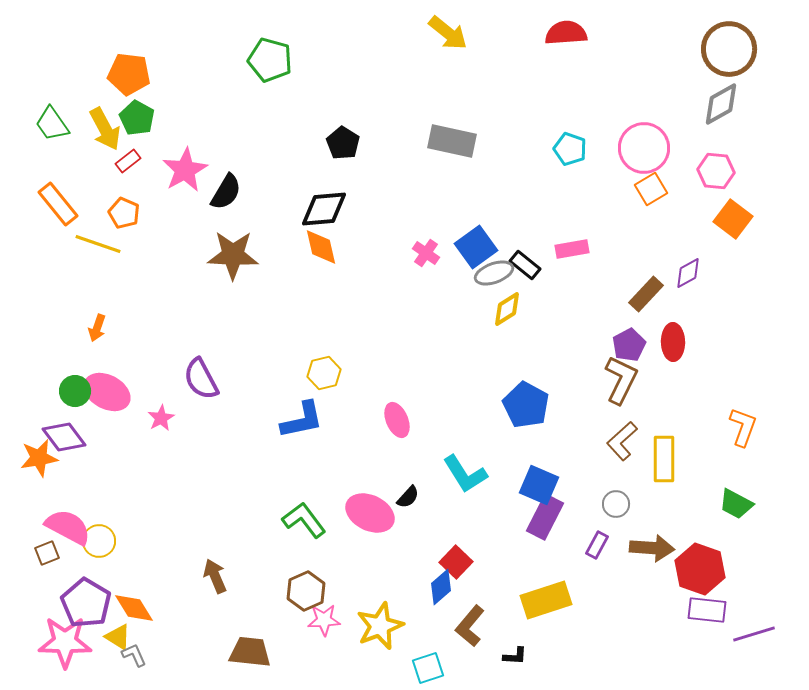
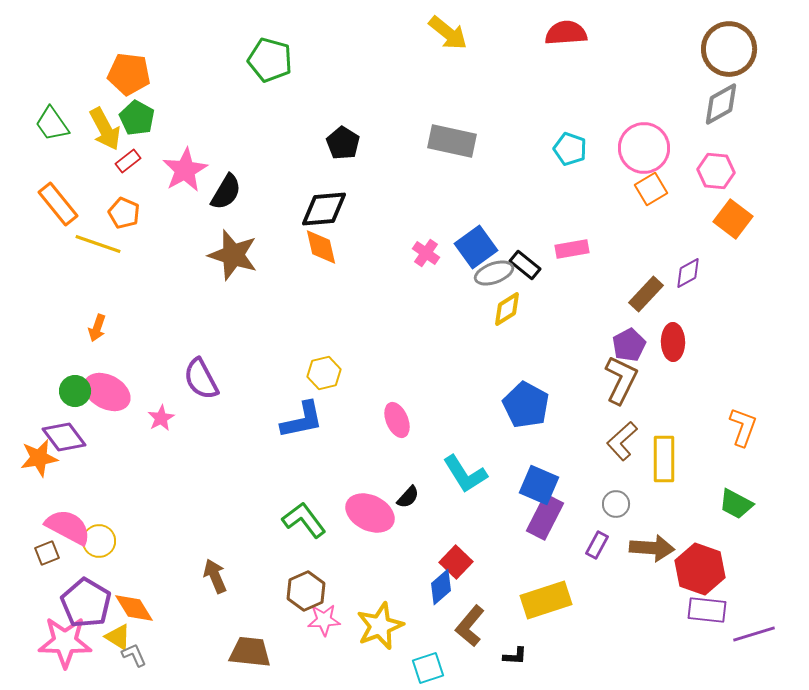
brown star at (233, 255): rotated 15 degrees clockwise
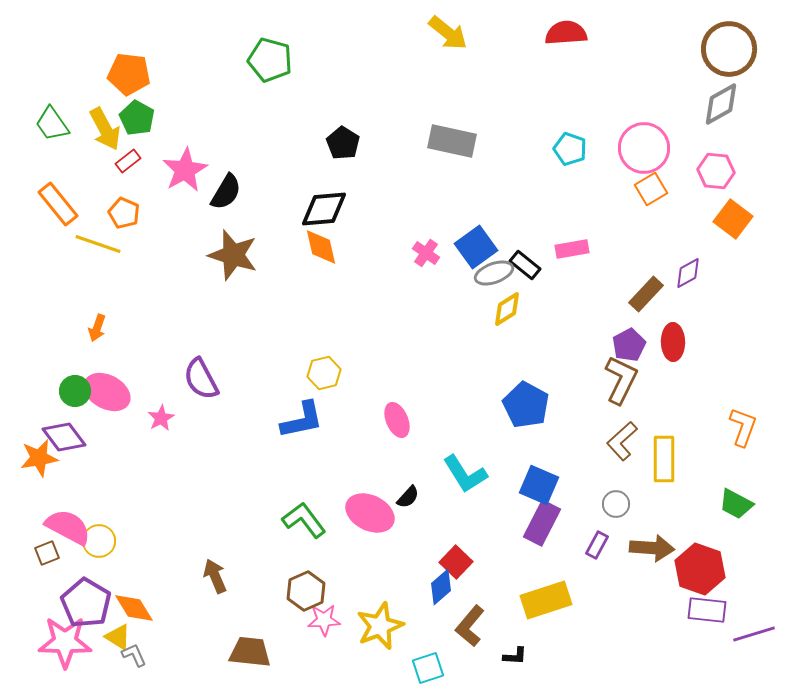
purple rectangle at (545, 517): moved 3 px left, 6 px down
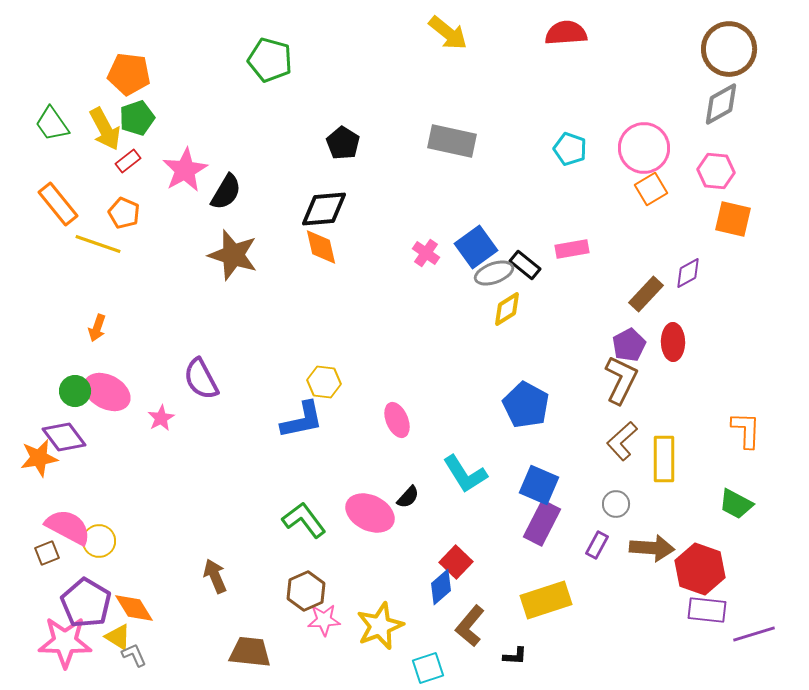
green pentagon at (137, 118): rotated 24 degrees clockwise
orange square at (733, 219): rotated 24 degrees counterclockwise
yellow hexagon at (324, 373): moved 9 px down; rotated 20 degrees clockwise
orange L-shape at (743, 427): moved 3 px right, 3 px down; rotated 18 degrees counterclockwise
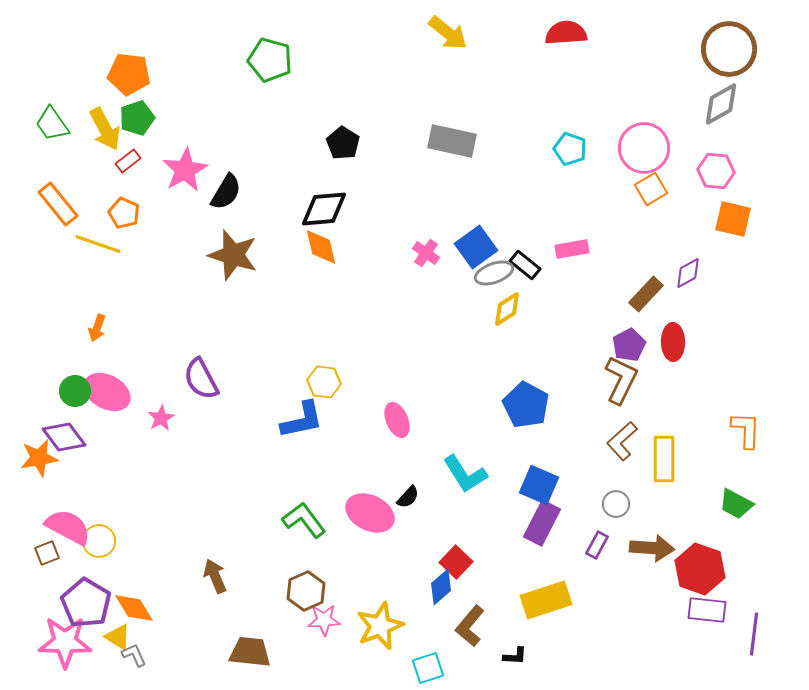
purple line at (754, 634): rotated 66 degrees counterclockwise
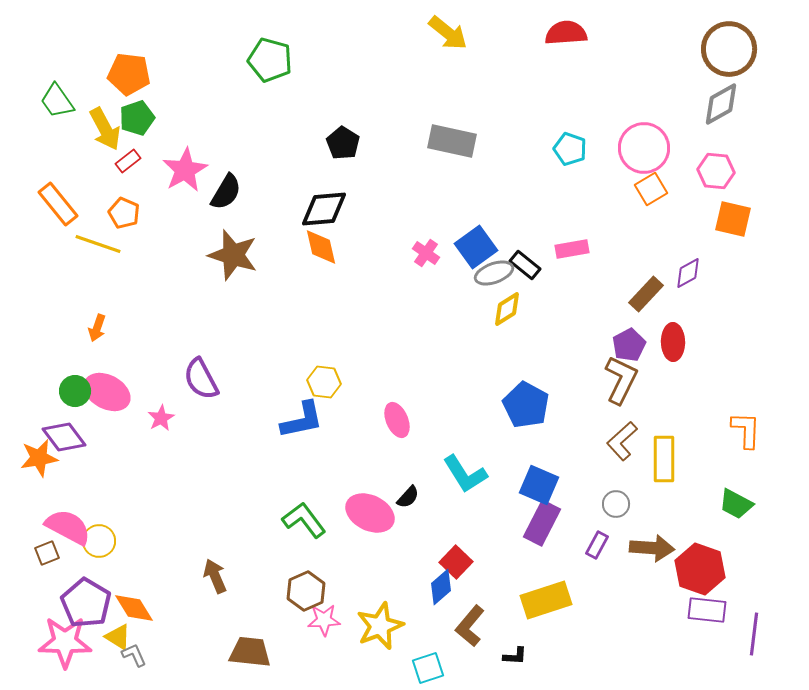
green trapezoid at (52, 124): moved 5 px right, 23 px up
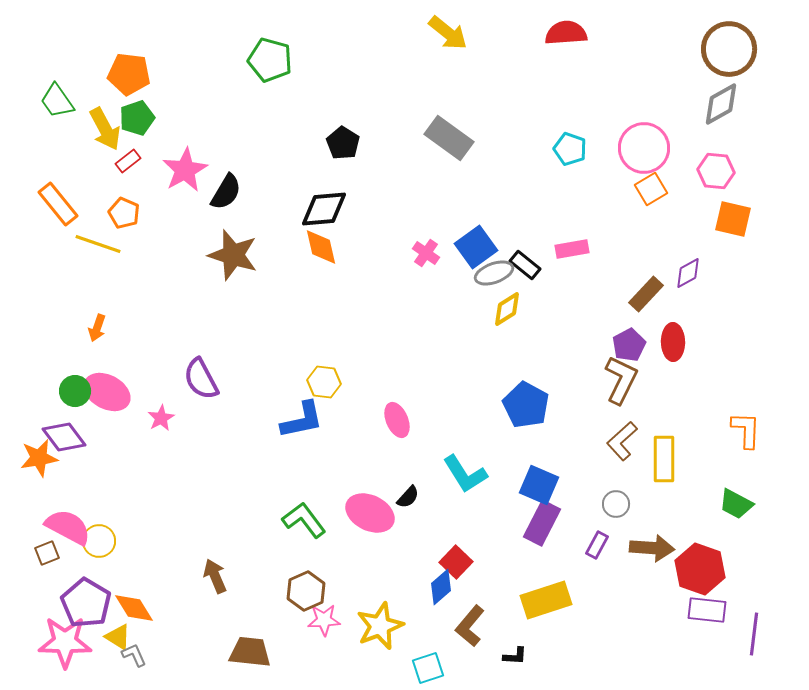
gray rectangle at (452, 141): moved 3 px left, 3 px up; rotated 24 degrees clockwise
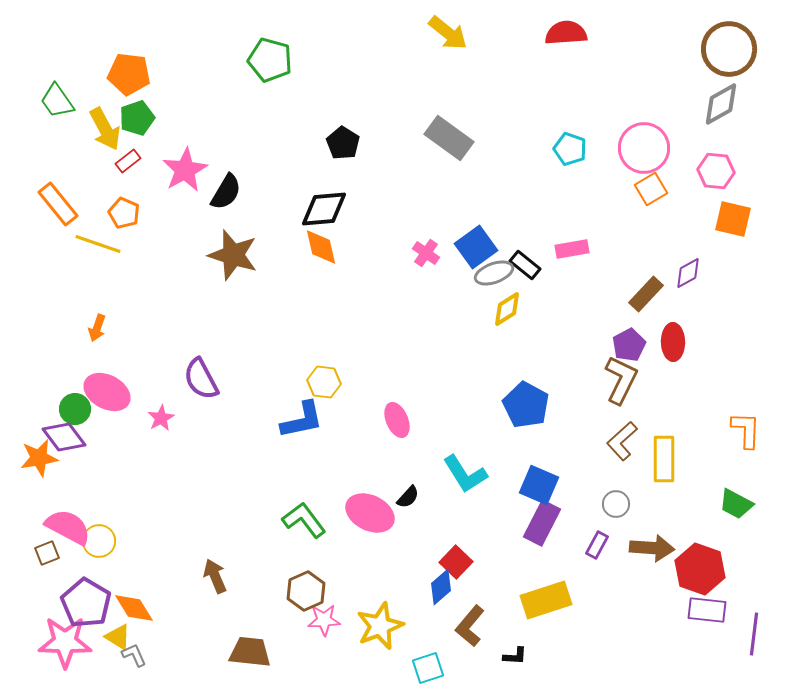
green circle at (75, 391): moved 18 px down
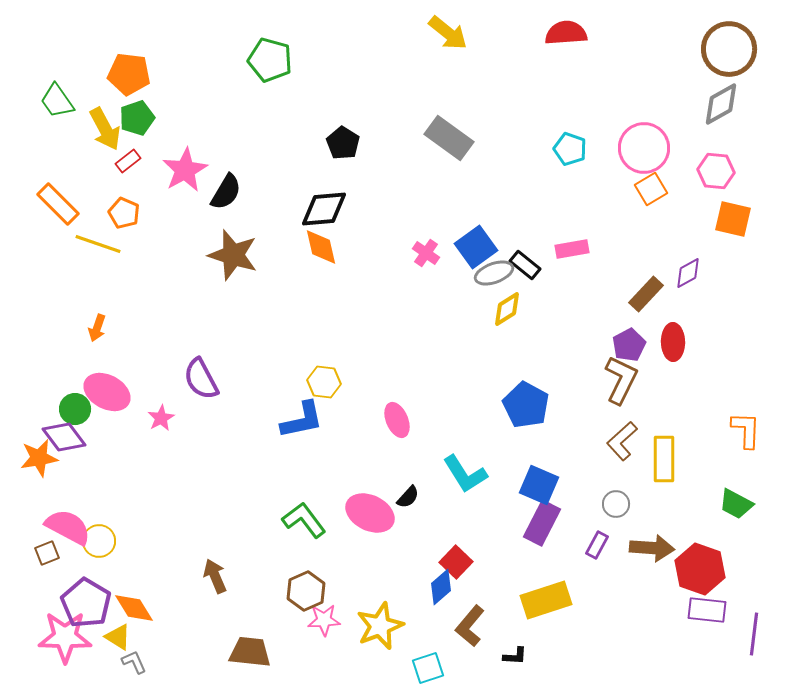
orange rectangle at (58, 204): rotated 6 degrees counterclockwise
pink star at (65, 642): moved 5 px up
gray L-shape at (134, 655): moved 7 px down
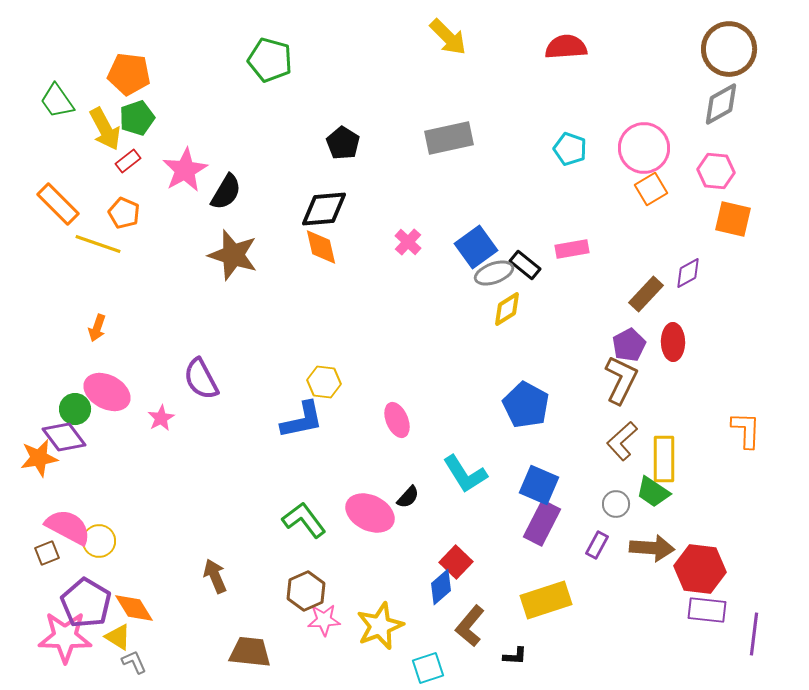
yellow arrow at (448, 33): moved 4 px down; rotated 6 degrees clockwise
red semicircle at (566, 33): moved 14 px down
gray rectangle at (449, 138): rotated 48 degrees counterclockwise
pink cross at (426, 253): moved 18 px left, 11 px up; rotated 8 degrees clockwise
green trapezoid at (736, 504): moved 83 px left, 12 px up; rotated 6 degrees clockwise
red hexagon at (700, 569): rotated 12 degrees counterclockwise
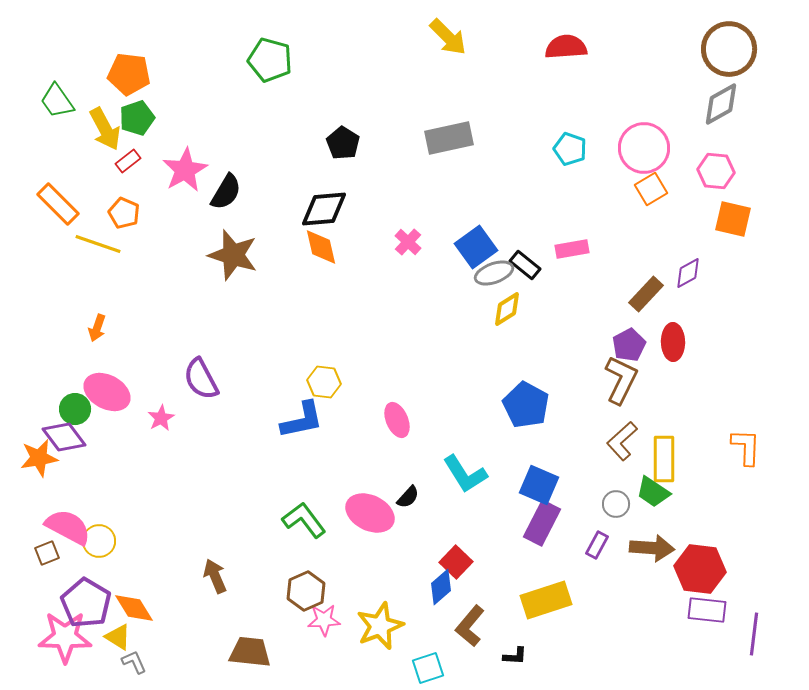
orange L-shape at (746, 430): moved 17 px down
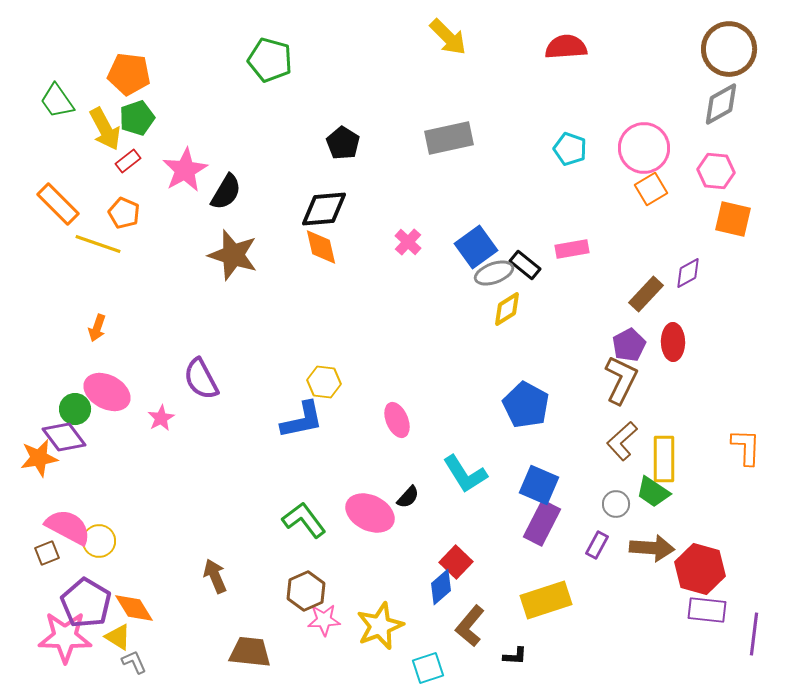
red hexagon at (700, 569): rotated 9 degrees clockwise
